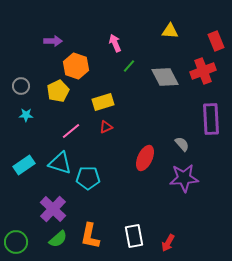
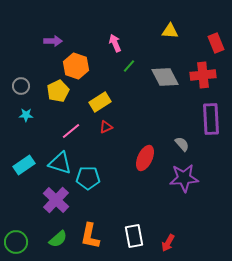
red rectangle: moved 2 px down
red cross: moved 4 px down; rotated 15 degrees clockwise
yellow rectangle: moved 3 px left; rotated 15 degrees counterclockwise
purple cross: moved 3 px right, 9 px up
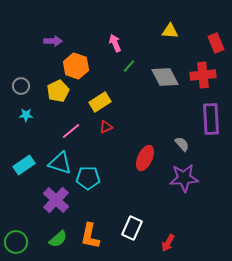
white rectangle: moved 2 px left, 8 px up; rotated 35 degrees clockwise
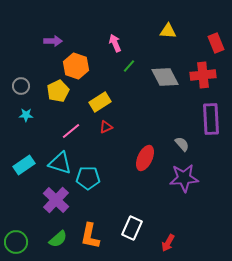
yellow triangle: moved 2 px left
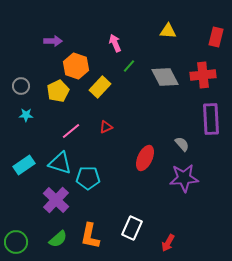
red rectangle: moved 6 px up; rotated 36 degrees clockwise
yellow rectangle: moved 15 px up; rotated 15 degrees counterclockwise
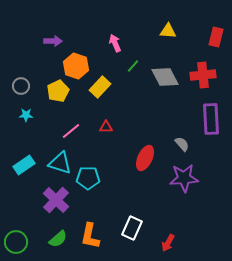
green line: moved 4 px right
red triangle: rotated 24 degrees clockwise
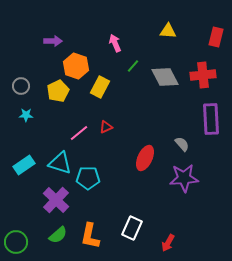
yellow rectangle: rotated 15 degrees counterclockwise
red triangle: rotated 24 degrees counterclockwise
pink line: moved 8 px right, 2 px down
green semicircle: moved 4 px up
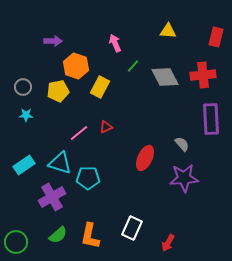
gray circle: moved 2 px right, 1 px down
yellow pentagon: rotated 15 degrees clockwise
purple cross: moved 4 px left, 3 px up; rotated 16 degrees clockwise
